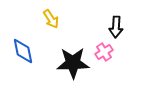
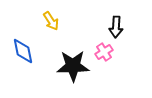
yellow arrow: moved 2 px down
black star: moved 3 px down
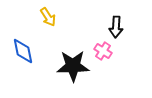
yellow arrow: moved 3 px left, 4 px up
pink cross: moved 1 px left, 1 px up; rotated 24 degrees counterclockwise
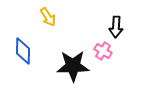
blue diamond: rotated 12 degrees clockwise
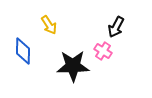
yellow arrow: moved 1 px right, 8 px down
black arrow: rotated 25 degrees clockwise
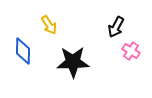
pink cross: moved 28 px right
black star: moved 4 px up
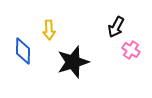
yellow arrow: moved 5 px down; rotated 30 degrees clockwise
pink cross: moved 1 px up
black star: rotated 16 degrees counterclockwise
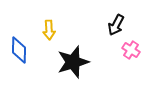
black arrow: moved 2 px up
blue diamond: moved 4 px left, 1 px up
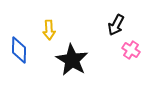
black star: moved 1 px left, 2 px up; rotated 24 degrees counterclockwise
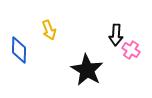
black arrow: moved 10 px down; rotated 25 degrees counterclockwise
yellow arrow: rotated 18 degrees counterclockwise
black star: moved 15 px right, 10 px down
